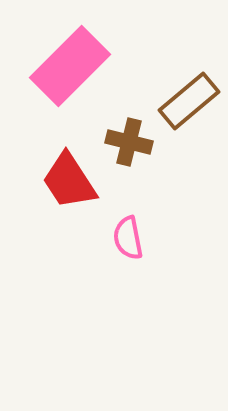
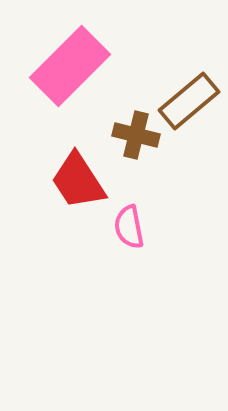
brown cross: moved 7 px right, 7 px up
red trapezoid: moved 9 px right
pink semicircle: moved 1 px right, 11 px up
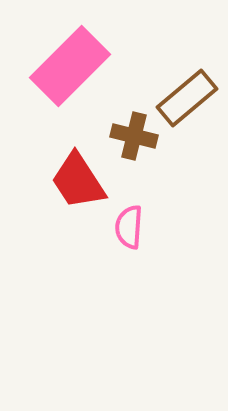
brown rectangle: moved 2 px left, 3 px up
brown cross: moved 2 px left, 1 px down
pink semicircle: rotated 15 degrees clockwise
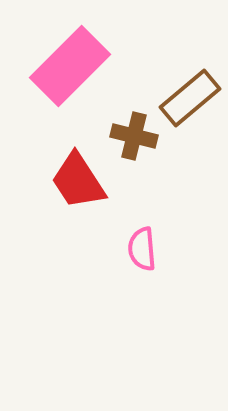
brown rectangle: moved 3 px right
pink semicircle: moved 13 px right, 22 px down; rotated 9 degrees counterclockwise
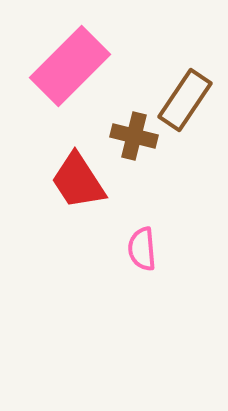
brown rectangle: moved 5 px left, 2 px down; rotated 16 degrees counterclockwise
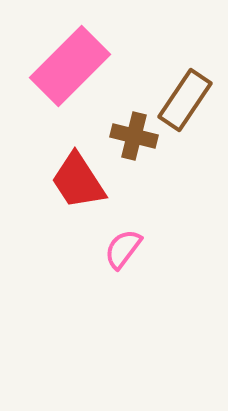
pink semicircle: moved 19 px left; rotated 42 degrees clockwise
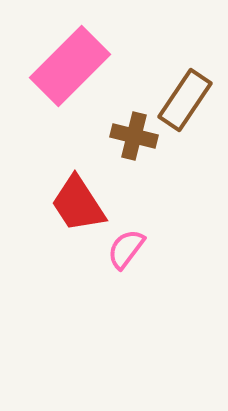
red trapezoid: moved 23 px down
pink semicircle: moved 3 px right
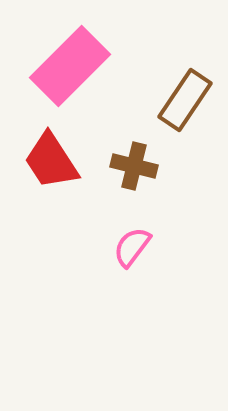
brown cross: moved 30 px down
red trapezoid: moved 27 px left, 43 px up
pink semicircle: moved 6 px right, 2 px up
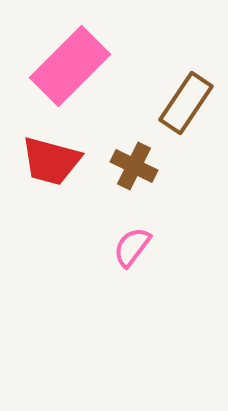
brown rectangle: moved 1 px right, 3 px down
red trapezoid: rotated 42 degrees counterclockwise
brown cross: rotated 12 degrees clockwise
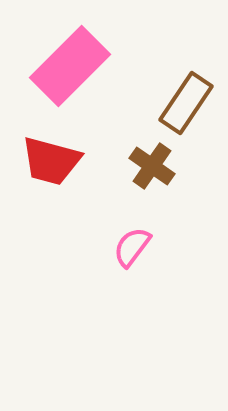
brown cross: moved 18 px right; rotated 9 degrees clockwise
